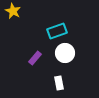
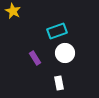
purple rectangle: rotated 72 degrees counterclockwise
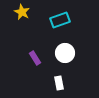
yellow star: moved 9 px right, 1 px down
cyan rectangle: moved 3 px right, 11 px up
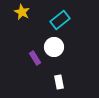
cyan rectangle: rotated 18 degrees counterclockwise
white circle: moved 11 px left, 6 px up
white rectangle: moved 1 px up
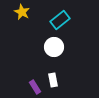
purple rectangle: moved 29 px down
white rectangle: moved 6 px left, 2 px up
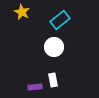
purple rectangle: rotated 64 degrees counterclockwise
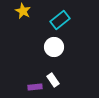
yellow star: moved 1 px right, 1 px up
white rectangle: rotated 24 degrees counterclockwise
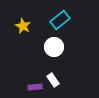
yellow star: moved 15 px down
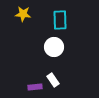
cyan rectangle: rotated 54 degrees counterclockwise
yellow star: moved 12 px up; rotated 21 degrees counterclockwise
